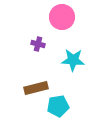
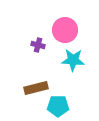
pink circle: moved 3 px right, 13 px down
purple cross: moved 1 px down
cyan pentagon: rotated 10 degrees clockwise
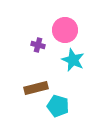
cyan star: rotated 20 degrees clockwise
cyan pentagon: rotated 15 degrees clockwise
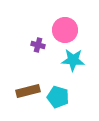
cyan star: rotated 20 degrees counterclockwise
brown rectangle: moved 8 px left, 3 px down
cyan pentagon: moved 9 px up
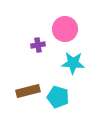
pink circle: moved 1 px up
purple cross: rotated 24 degrees counterclockwise
cyan star: moved 3 px down
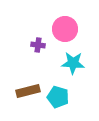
purple cross: rotated 16 degrees clockwise
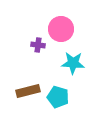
pink circle: moved 4 px left
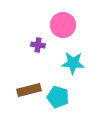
pink circle: moved 2 px right, 4 px up
brown rectangle: moved 1 px right, 1 px up
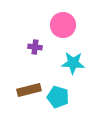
purple cross: moved 3 px left, 2 px down
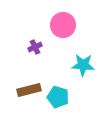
purple cross: rotated 32 degrees counterclockwise
cyan star: moved 10 px right, 2 px down
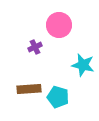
pink circle: moved 4 px left
cyan star: rotated 10 degrees clockwise
brown rectangle: moved 1 px up; rotated 10 degrees clockwise
